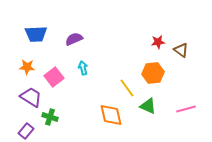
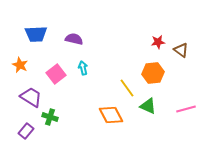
purple semicircle: rotated 36 degrees clockwise
orange star: moved 7 px left, 2 px up; rotated 21 degrees clockwise
pink square: moved 2 px right, 3 px up
orange diamond: rotated 15 degrees counterclockwise
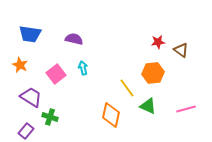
blue trapezoid: moved 6 px left; rotated 10 degrees clockwise
orange diamond: rotated 40 degrees clockwise
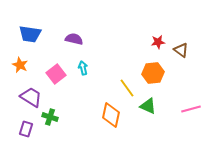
pink line: moved 5 px right
purple rectangle: moved 2 px up; rotated 21 degrees counterclockwise
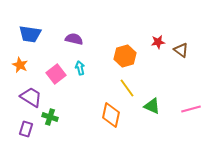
cyan arrow: moved 3 px left
orange hexagon: moved 28 px left, 17 px up; rotated 10 degrees counterclockwise
green triangle: moved 4 px right
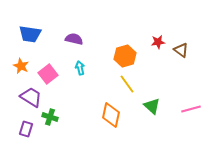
orange star: moved 1 px right, 1 px down
pink square: moved 8 px left
yellow line: moved 4 px up
green triangle: rotated 18 degrees clockwise
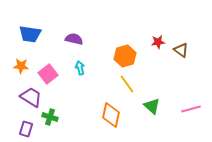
orange star: rotated 21 degrees counterclockwise
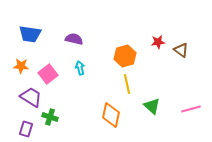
yellow line: rotated 24 degrees clockwise
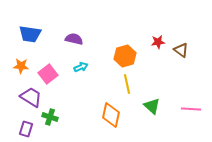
cyan arrow: moved 1 px right, 1 px up; rotated 80 degrees clockwise
pink line: rotated 18 degrees clockwise
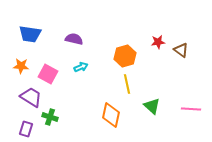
pink square: rotated 24 degrees counterclockwise
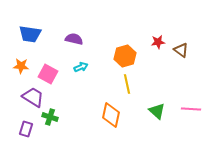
purple trapezoid: moved 2 px right
green triangle: moved 5 px right, 5 px down
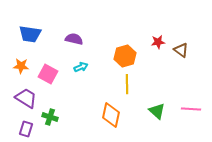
yellow line: rotated 12 degrees clockwise
purple trapezoid: moved 7 px left, 1 px down
